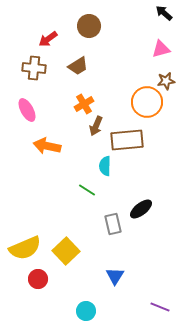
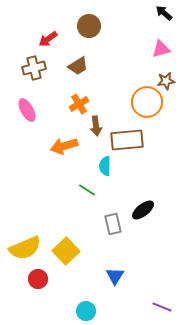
brown cross: rotated 20 degrees counterclockwise
orange cross: moved 5 px left
brown arrow: rotated 30 degrees counterclockwise
orange arrow: moved 17 px right; rotated 28 degrees counterclockwise
black ellipse: moved 2 px right, 1 px down
purple line: moved 2 px right
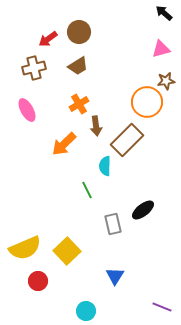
brown circle: moved 10 px left, 6 px down
brown rectangle: rotated 40 degrees counterclockwise
orange arrow: moved 2 px up; rotated 28 degrees counterclockwise
green line: rotated 30 degrees clockwise
yellow square: moved 1 px right
red circle: moved 2 px down
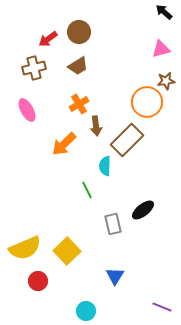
black arrow: moved 1 px up
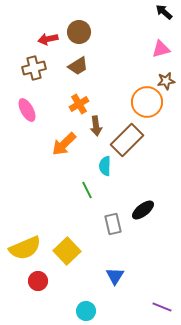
red arrow: rotated 24 degrees clockwise
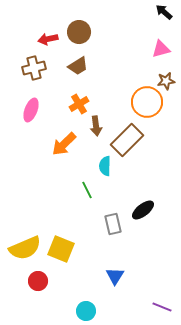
pink ellipse: moved 4 px right; rotated 50 degrees clockwise
yellow square: moved 6 px left, 2 px up; rotated 24 degrees counterclockwise
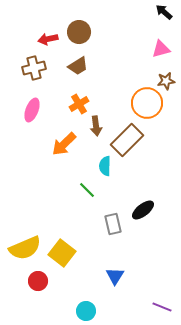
orange circle: moved 1 px down
pink ellipse: moved 1 px right
green line: rotated 18 degrees counterclockwise
yellow square: moved 1 px right, 4 px down; rotated 16 degrees clockwise
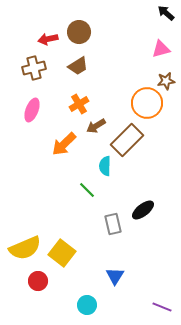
black arrow: moved 2 px right, 1 px down
brown arrow: rotated 66 degrees clockwise
cyan circle: moved 1 px right, 6 px up
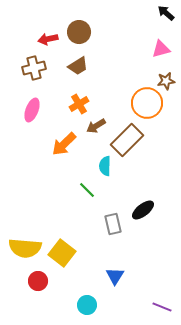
yellow semicircle: rotated 28 degrees clockwise
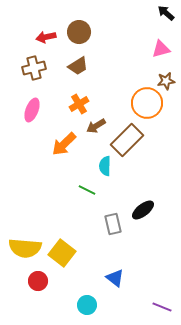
red arrow: moved 2 px left, 2 px up
green line: rotated 18 degrees counterclockwise
blue triangle: moved 2 px down; rotated 24 degrees counterclockwise
